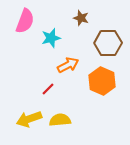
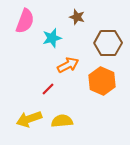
brown star: moved 4 px left, 1 px up
cyan star: moved 1 px right
yellow semicircle: moved 2 px right, 1 px down
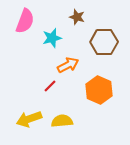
brown hexagon: moved 4 px left, 1 px up
orange hexagon: moved 3 px left, 9 px down
red line: moved 2 px right, 3 px up
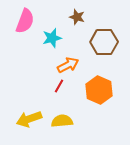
red line: moved 9 px right; rotated 16 degrees counterclockwise
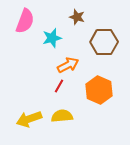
yellow semicircle: moved 5 px up
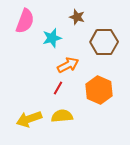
red line: moved 1 px left, 2 px down
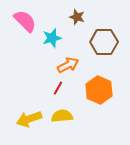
pink semicircle: rotated 65 degrees counterclockwise
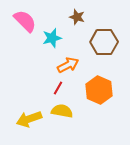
yellow semicircle: moved 5 px up; rotated 15 degrees clockwise
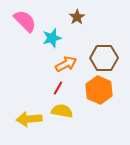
brown star: rotated 21 degrees clockwise
brown hexagon: moved 16 px down
orange arrow: moved 2 px left, 1 px up
yellow arrow: rotated 15 degrees clockwise
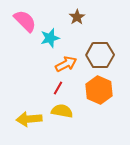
cyan star: moved 2 px left
brown hexagon: moved 4 px left, 3 px up
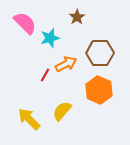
pink semicircle: moved 2 px down
brown hexagon: moved 2 px up
red line: moved 13 px left, 13 px up
yellow semicircle: rotated 60 degrees counterclockwise
yellow arrow: rotated 50 degrees clockwise
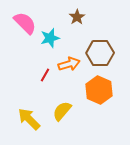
orange arrow: moved 3 px right; rotated 10 degrees clockwise
